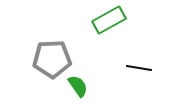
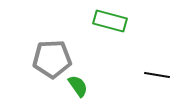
green rectangle: moved 1 px right, 1 px down; rotated 44 degrees clockwise
black line: moved 18 px right, 7 px down
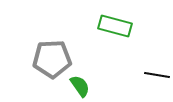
green rectangle: moved 5 px right, 5 px down
green semicircle: moved 2 px right
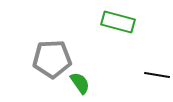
green rectangle: moved 3 px right, 4 px up
green semicircle: moved 3 px up
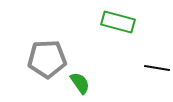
gray pentagon: moved 5 px left
black line: moved 7 px up
